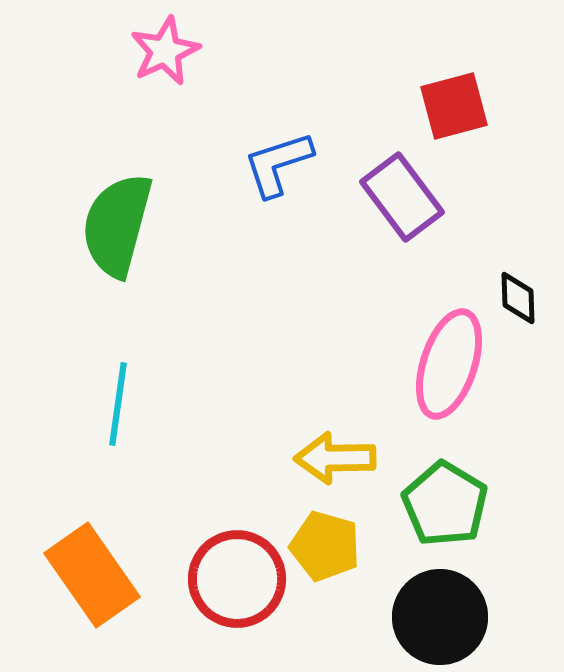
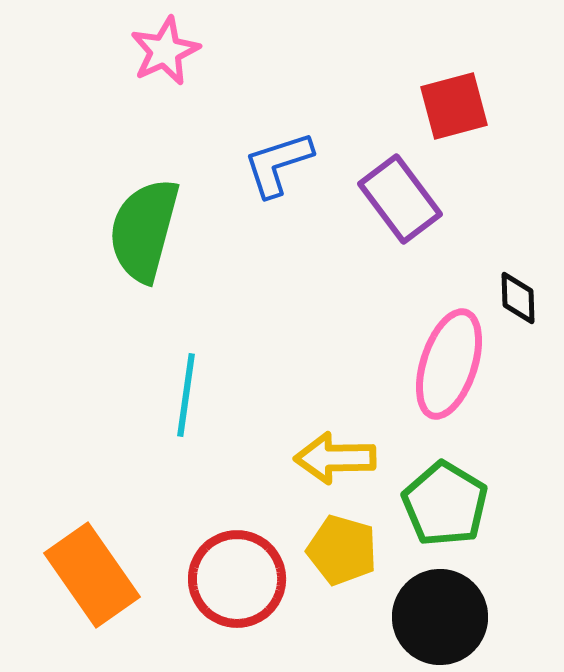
purple rectangle: moved 2 px left, 2 px down
green semicircle: moved 27 px right, 5 px down
cyan line: moved 68 px right, 9 px up
yellow pentagon: moved 17 px right, 4 px down
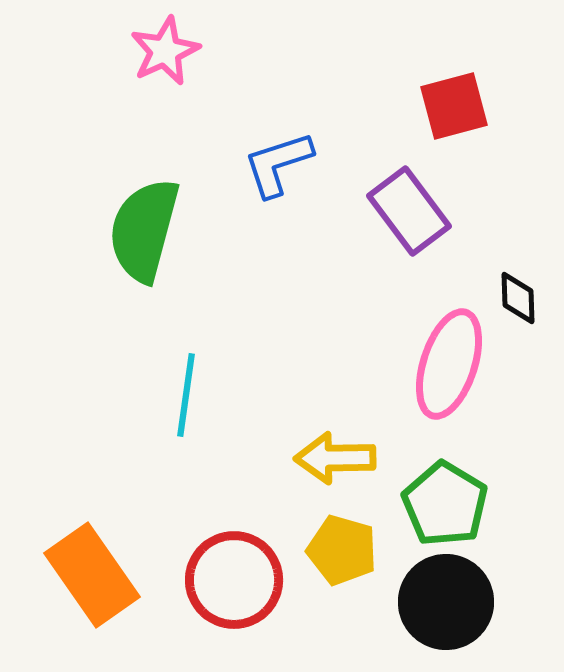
purple rectangle: moved 9 px right, 12 px down
red circle: moved 3 px left, 1 px down
black circle: moved 6 px right, 15 px up
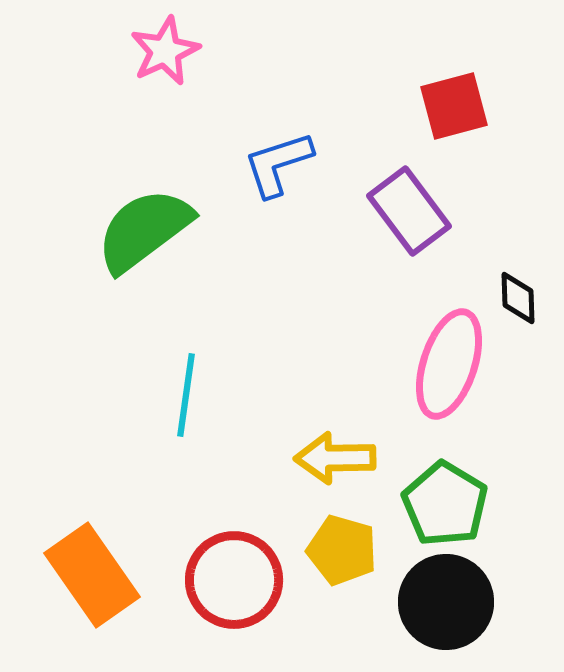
green semicircle: rotated 38 degrees clockwise
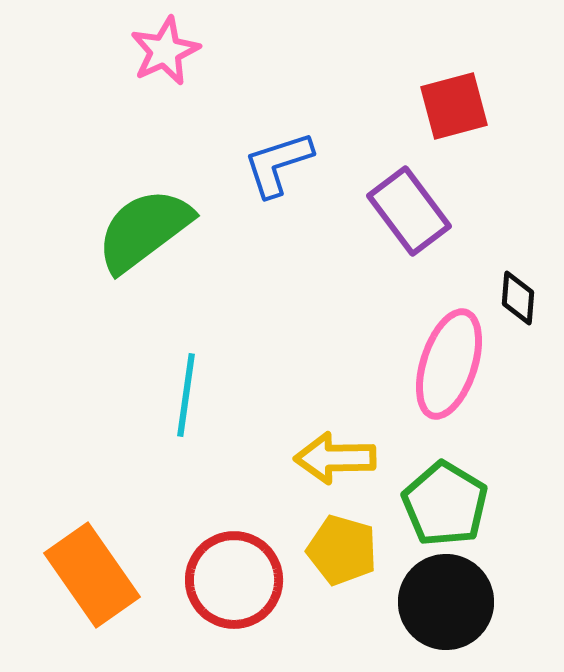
black diamond: rotated 6 degrees clockwise
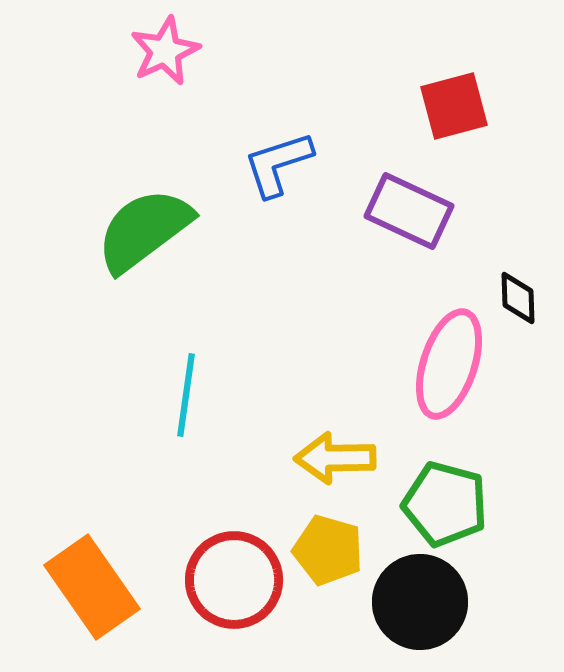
purple rectangle: rotated 28 degrees counterclockwise
black diamond: rotated 6 degrees counterclockwise
green pentagon: rotated 16 degrees counterclockwise
yellow pentagon: moved 14 px left
orange rectangle: moved 12 px down
black circle: moved 26 px left
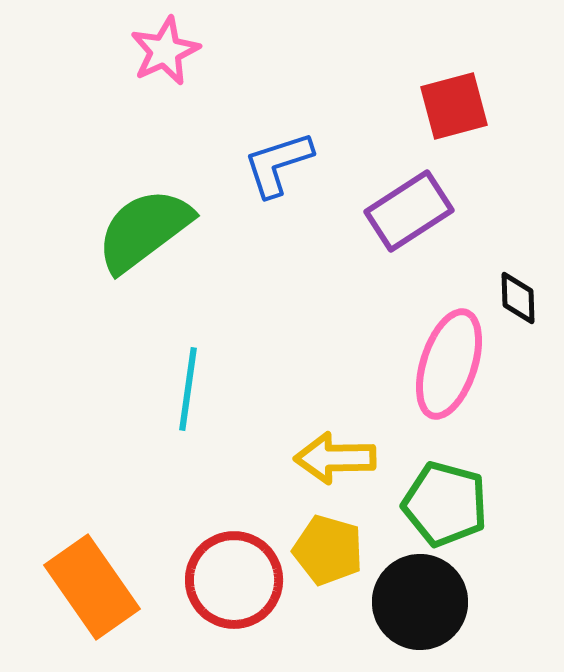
purple rectangle: rotated 58 degrees counterclockwise
cyan line: moved 2 px right, 6 px up
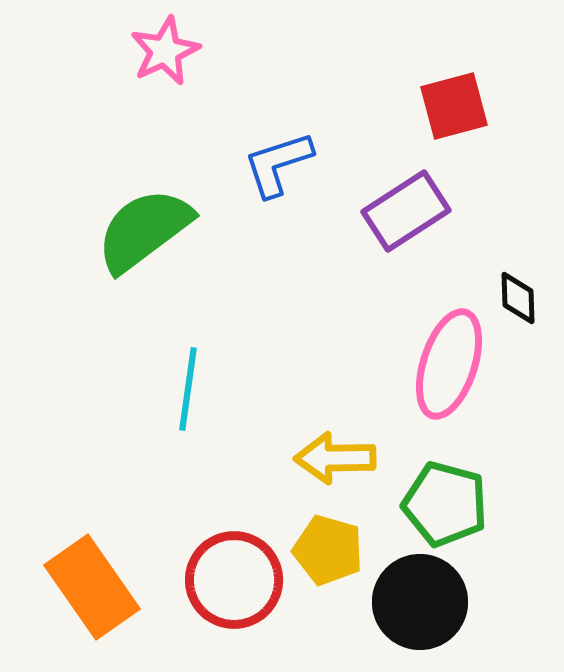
purple rectangle: moved 3 px left
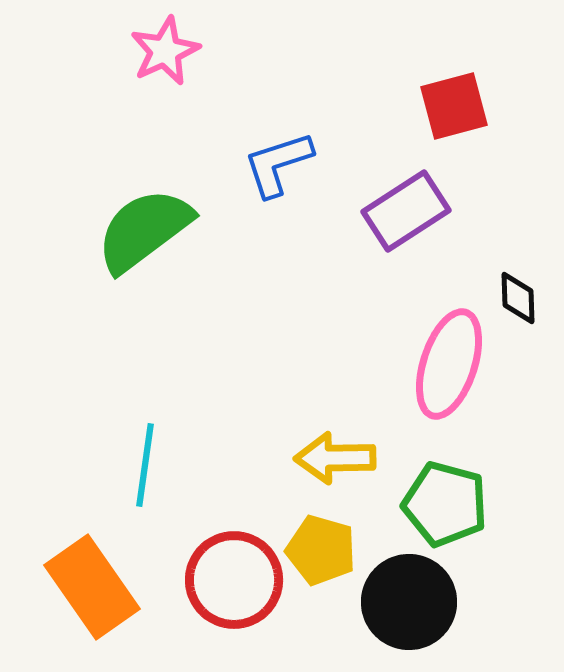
cyan line: moved 43 px left, 76 px down
yellow pentagon: moved 7 px left
black circle: moved 11 px left
